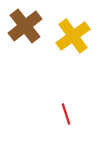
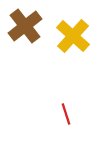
yellow cross: rotated 12 degrees counterclockwise
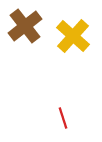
red line: moved 3 px left, 4 px down
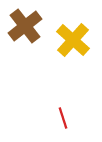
yellow cross: moved 4 px down
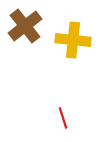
yellow cross: rotated 36 degrees counterclockwise
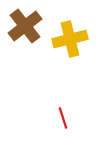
yellow cross: moved 3 px left, 1 px up; rotated 20 degrees counterclockwise
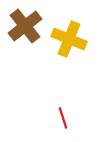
yellow cross: moved 1 px left; rotated 36 degrees clockwise
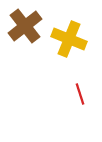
red line: moved 17 px right, 24 px up
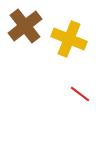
red line: rotated 35 degrees counterclockwise
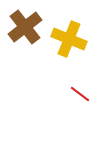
brown cross: moved 1 px down
